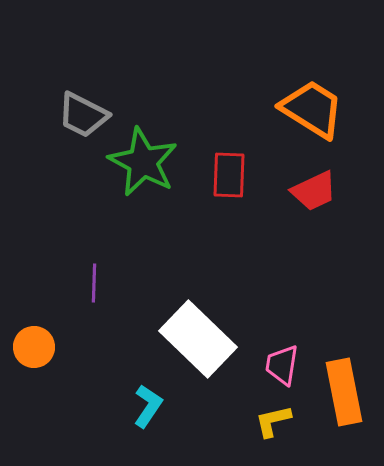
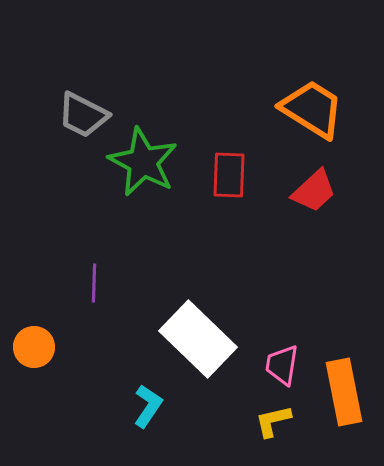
red trapezoid: rotated 18 degrees counterclockwise
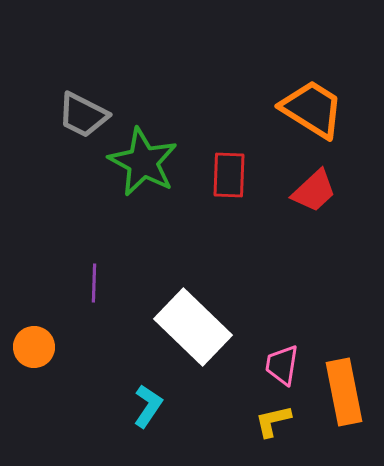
white rectangle: moved 5 px left, 12 px up
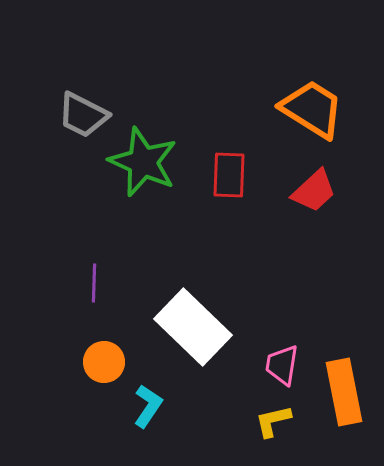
green star: rotated 4 degrees counterclockwise
orange circle: moved 70 px right, 15 px down
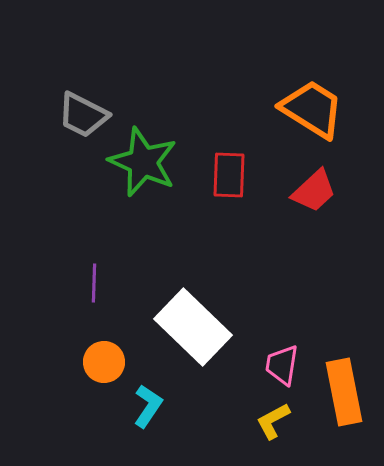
yellow L-shape: rotated 15 degrees counterclockwise
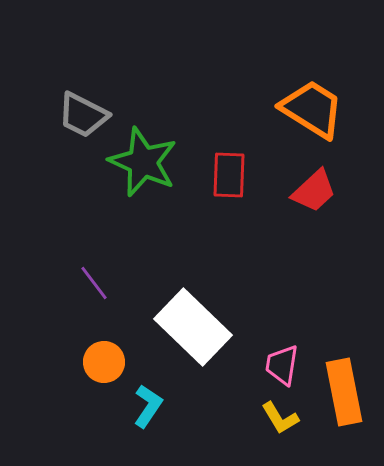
purple line: rotated 39 degrees counterclockwise
yellow L-shape: moved 7 px right, 3 px up; rotated 93 degrees counterclockwise
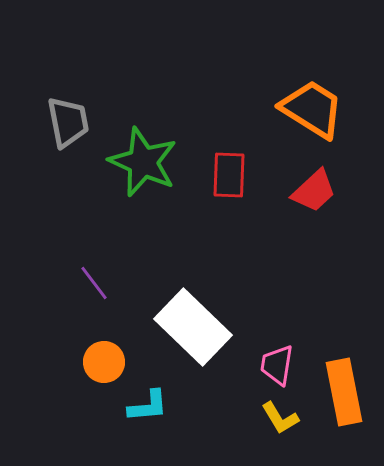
gray trapezoid: moved 15 px left, 7 px down; rotated 128 degrees counterclockwise
pink trapezoid: moved 5 px left
cyan L-shape: rotated 51 degrees clockwise
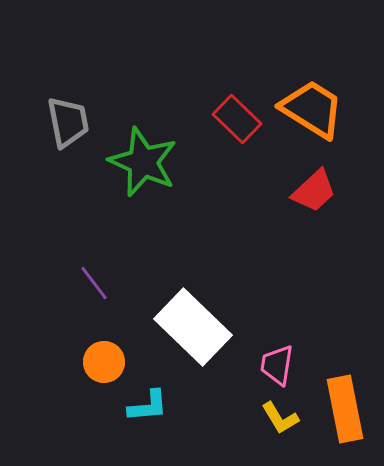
red rectangle: moved 8 px right, 56 px up; rotated 48 degrees counterclockwise
orange rectangle: moved 1 px right, 17 px down
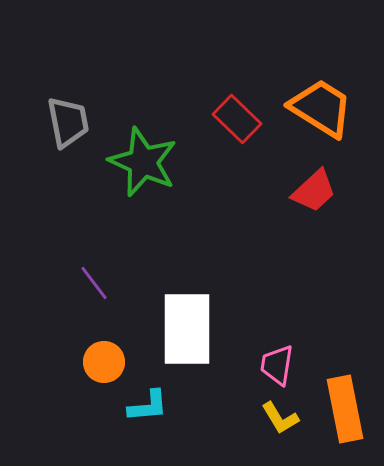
orange trapezoid: moved 9 px right, 1 px up
white rectangle: moved 6 px left, 2 px down; rotated 46 degrees clockwise
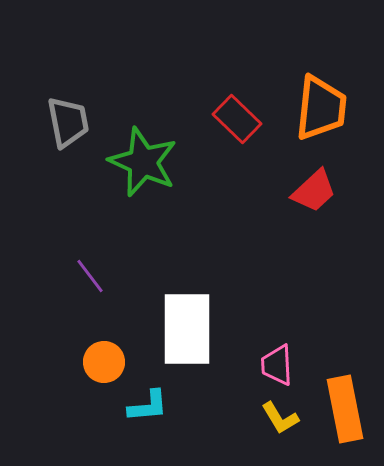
orange trapezoid: rotated 64 degrees clockwise
purple line: moved 4 px left, 7 px up
pink trapezoid: rotated 12 degrees counterclockwise
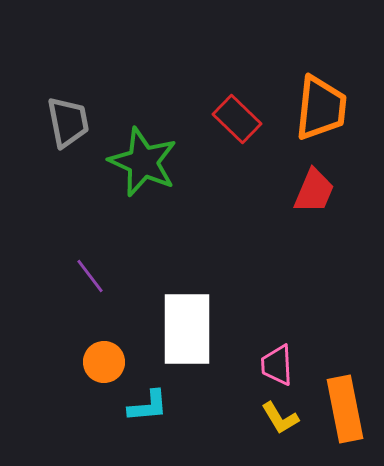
red trapezoid: rotated 24 degrees counterclockwise
